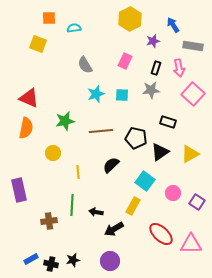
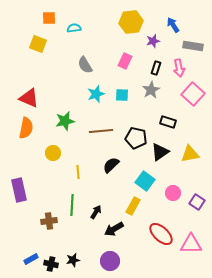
yellow hexagon at (130, 19): moved 1 px right, 3 px down; rotated 20 degrees clockwise
gray star at (151, 90): rotated 24 degrees counterclockwise
yellow triangle at (190, 154): rotated 18 degrees clockwise
black arrow at (96, 212): rotated 112 degrees clockwise
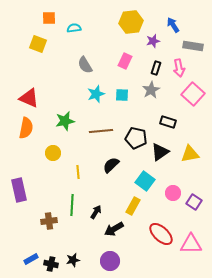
purple square at (197, 202): moved 3 px left
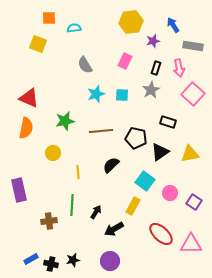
pink circle at (173, 193): moved 3 px left
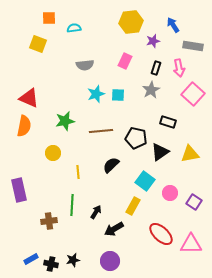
gray semicircle at (85, 65): rotated 66 degrees counterclockwise
cyan square at (122, 95): moved 4 px left
orange semicircle at (26, 128): moved 2 px left, 2 px up
